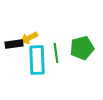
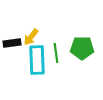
yellow arrow: moved 2 px right, 1 px up; rotated 24 degrees counterclockwise
black rectangle: moved 2 px left, 1 px up
green pentagon: rotated 15 degrees clockwise
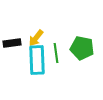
yellow arrow: moved 5 px right, 1 px down
green pentagon: rotated 10 degrees clockwise
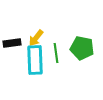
cyan rectangle: moved 2 px left
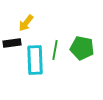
yellow arrow: moved 10 px left, 15 px up
green line: moved 1 px left, 3 px up; rotated 18 degrees clockwise
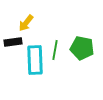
black rectangle: moved 1 px right, 1 px up
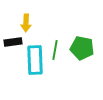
yellow arrow: rotated 36 degrees counterclockwise
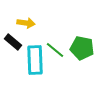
yellow arrow: rotated 84 degrees counterclockwise
black rectangle: rotated 48 degrees clockwise
green line: rotated 60 degrees counterclockwise
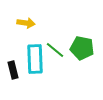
black rectangle: moved 28 px down; rotated 36 degrees clockwise
cyan rectangle: moved 1 px up
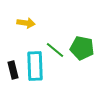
cyan rectangle: moved 7 px down
